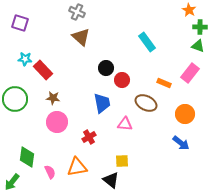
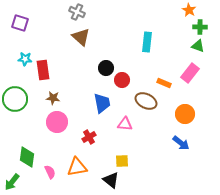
cyan rectangle: rotated 42 degrees clockwise
red rectangle: rotated 36 degrees clockwise
brown ellipse: moved 2 px up
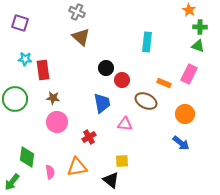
pink rectangle: moved 1 px left, 1 px down; rotated 12 degrees counterclockwise
pink semicircle: rotated 16 degrees clockwise
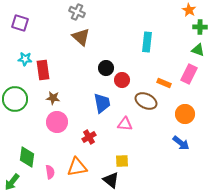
green triangle: moved 4 px down
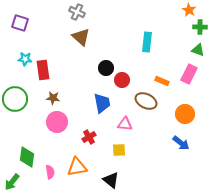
orange rectangle: moved 2 px left, 2 px up
yellow square: moved 3 px left, 11 px up
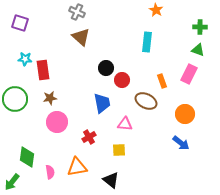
orange star: moved 33 px left
orange rectangle: rotated 48 degrees clockwise
brown star: moved 3 px left; rotated 16 degrees counterclockwise
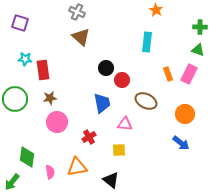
orange rectangle: moved 6 px right, 7 px up
